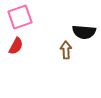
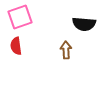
black semicircle: moved 8 px up
red semicircle: rotated 144 degrees clockwise
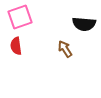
brown arrow: moved 1 px left, 1 px up; rotated 30 degrees counterclockwise
